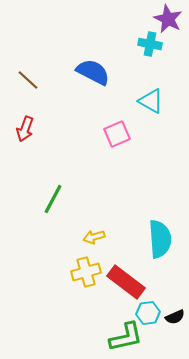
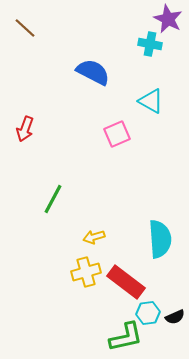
brown line: moved 3 px left, 52 px up
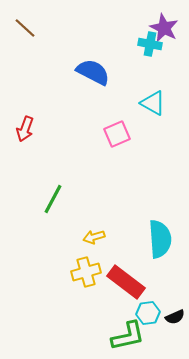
purple star: moved 4 px left, 9 px down
cyan triangle: moved 2 px right, 2 px down
green L-shape: moved 2 px right, 1 px up
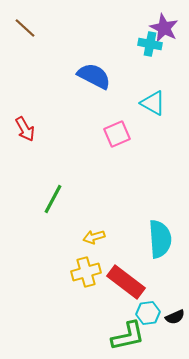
blue semicircle: moved 1 px right, 4 px down
red arrow: rotated 50 degrees counterclockwise
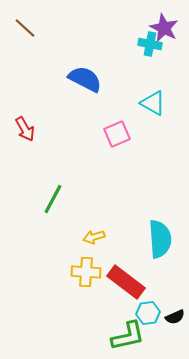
blue semicircle: moved 9 px left, 3 px down
yellow cross: rotated 20 degrees clockwise
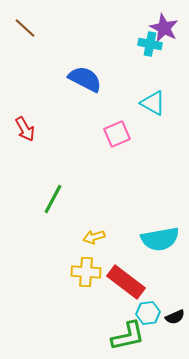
cyan semicircle: rotated 84 degrees clockwise
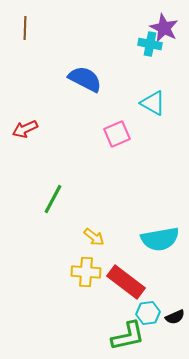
brown line: rotated 50 degrees clockwise
red arrow: rotated 95 degrees clockwise
yellow arrow: rotated 125 degrees counterclockwise
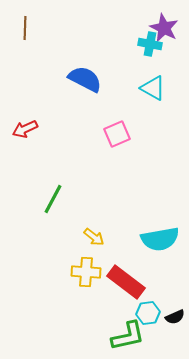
cyan triangle: moved 15 px up
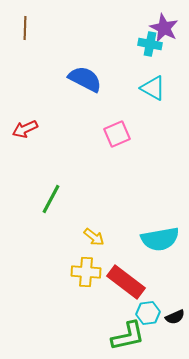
green line: moved 2 px left
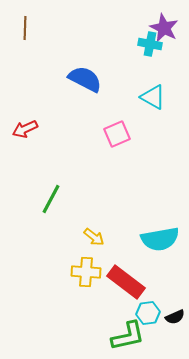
cyan triangle: moved 9 px down
